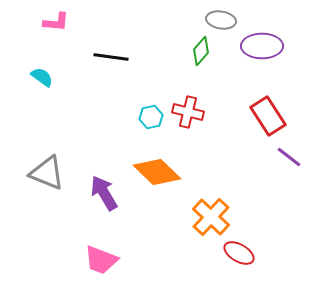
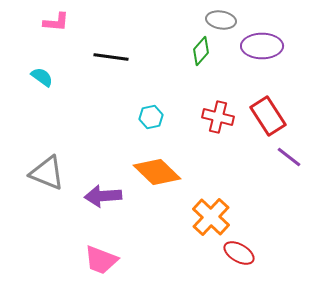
red cross: moved 30 px right, 5 px down
purple arrow: moved 1 px left, 3 px down; rotated 63 degrees counterclockwise
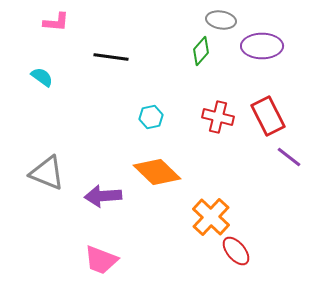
red rectangle: rotated 6 degrees clockwise
red ellipse: moved 3 px left, 2 px up; rotated 20 degrees clockwise
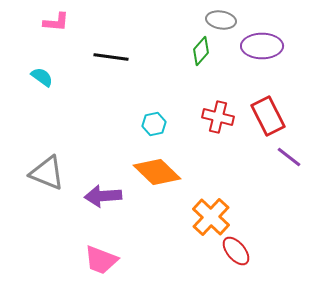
cyan hexagon: moved 3 px right, 7 px down
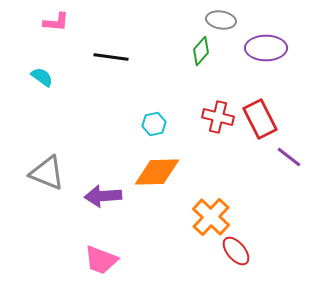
purple ellipse: moved 4 px right, 2 px down
red rectangle: moved 8 px left, 3 px down
orange diamond: rotated 45 degrees counterclockwise
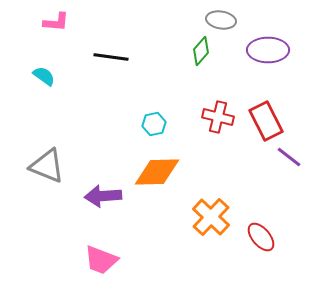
purple ellipse: moved 2 px right, 2 px down
cyan semicircle: moved 2 px right, 1 px up
red rectangle: moved 6 px right, 2 px down
gray triangle: moved 7 px up
red ellipse: moved 25 px right, 14 px up
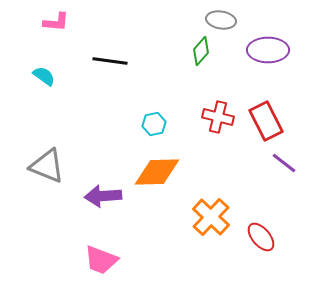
black line: moved 1 px left, 4 px down
purple line: moved 5 px left, 6 px down
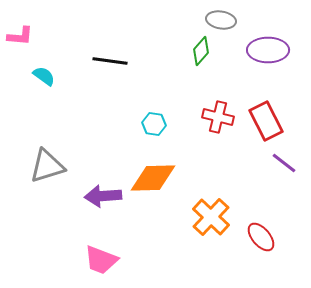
pink L-shape: moved 36 px left, 14 px down
cyan hexagon: rotated 20 degrees clockwise
gray triangle: rotated 39 degrees counterclockwise
orange diamond: moved 4 px left, 6 px down
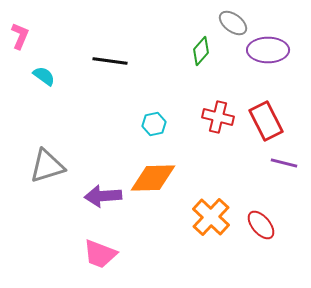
gray ellipse: moved 12 px right, 3 px down; rotated 28 degrees clockwise
pink L-shape: rotated 72 degrees counterclockwise
cyan hexagon: rotated 20 degrees counterclockwise
purple line: rotated 24 degrees counterclockwise
red ellipse: moved 12 px up
pink trapezoid: moved 1 px left, 6 px up
